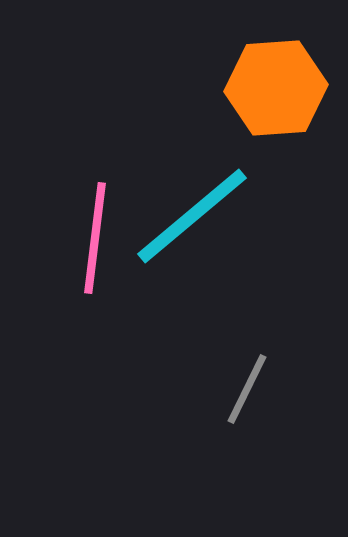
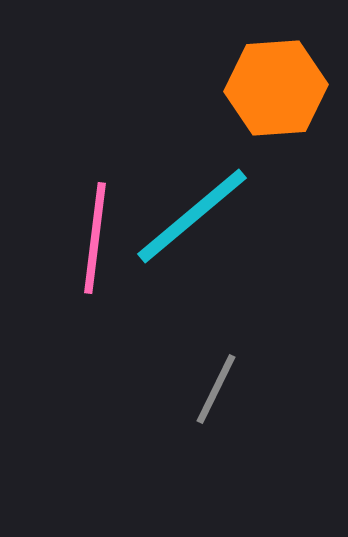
gray line: moved 31 px left
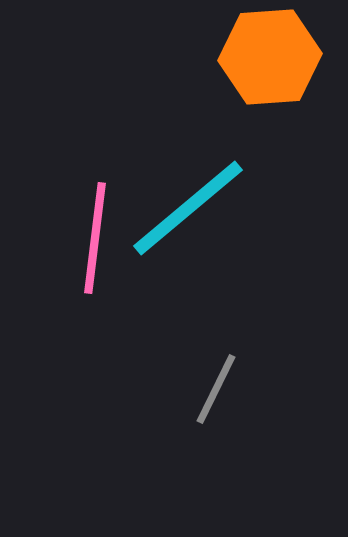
orange hexagon: moved 6 px left, 31 px up
cyan line: moved 4 px left, 8 px up
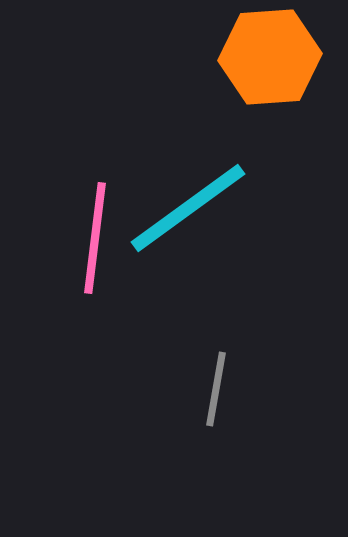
cyan line: rotated 4 degrees clockwise
gray line: rotated 16 degrees counterclockwise
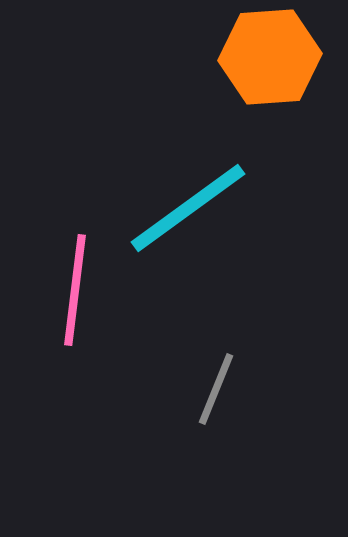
pink line: moved 20 px left, 52 px down
gray line: rotated 12 degrees clockwise
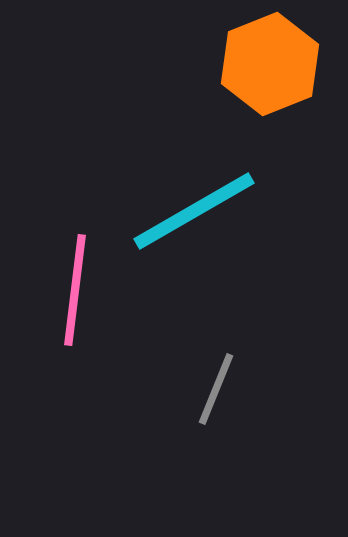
orange hexagon: moved 7 px down; rotated 18 degrees counterclockwise
cyan line: moved 6 px right, 3 px down; rotated 6 degrees clockwise
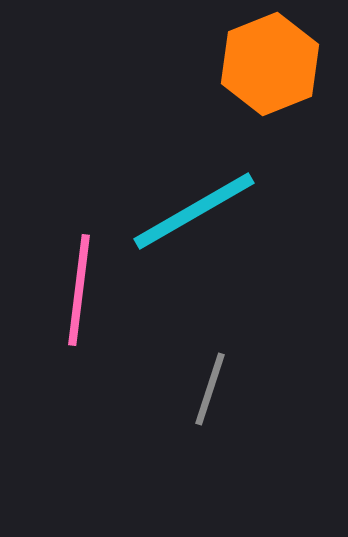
pink line: moved 4 px right
gray line: moved 6 px left; rotated 4 degrees counterclockwise
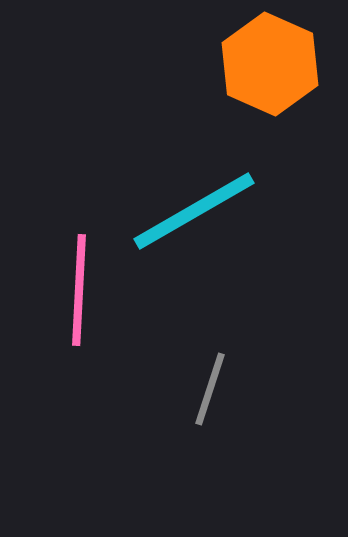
orange hexagon: rotated 14 degrees counterclockwise
pink line: rotated 4 degrees counterclockwise
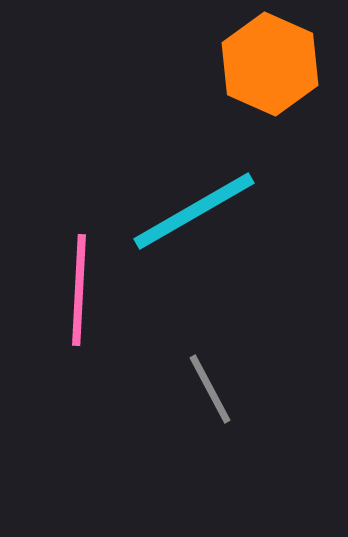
gray line: rotated 46 degrees counterclockwise
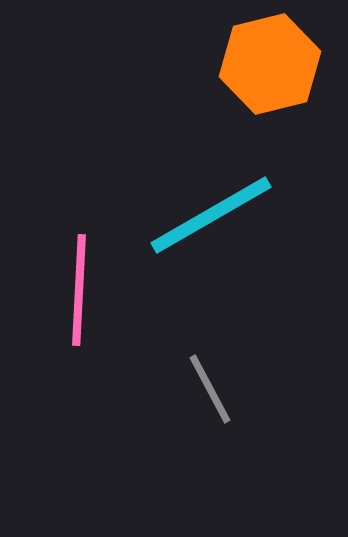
orange hexagon: rotated 22 degrees clockwise
cyan line: moved 17 px right, 4 px down
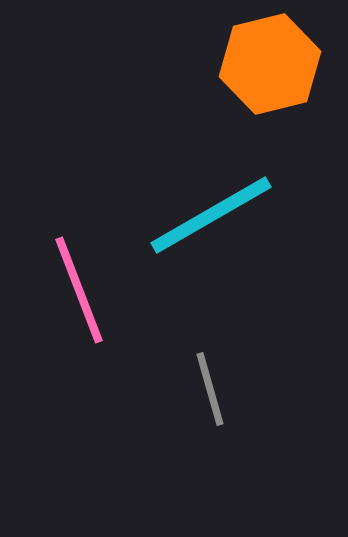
pink line: rotated 24 degrees counterclockwise
gray line: rotated 12 degrees clockwise
